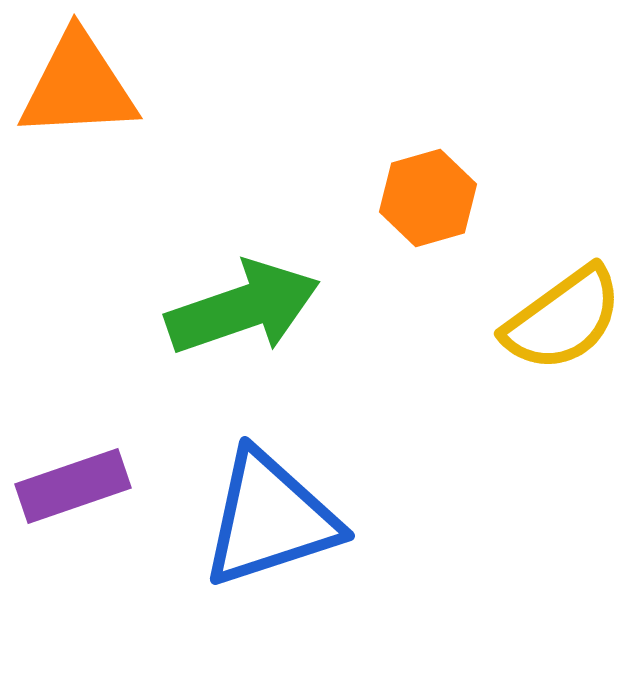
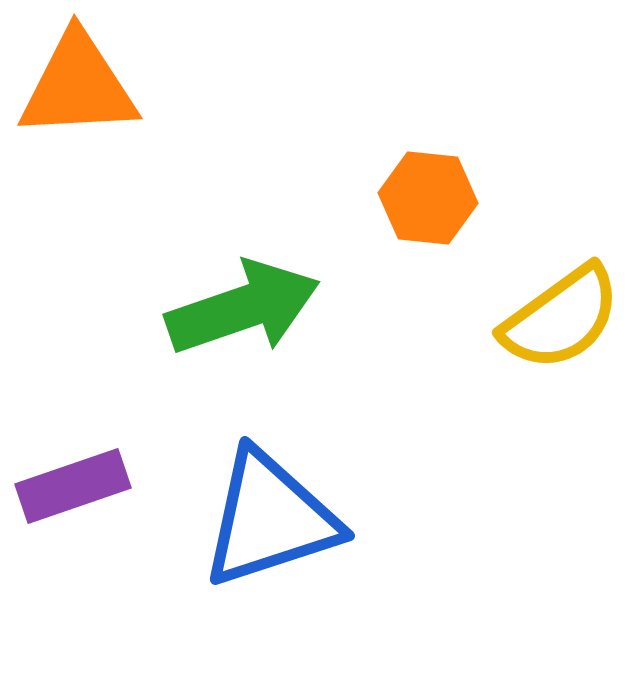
orange hexagon: rotated 22 degrees clockwise
yellow semicircle: moved 2 px left, 1 px up
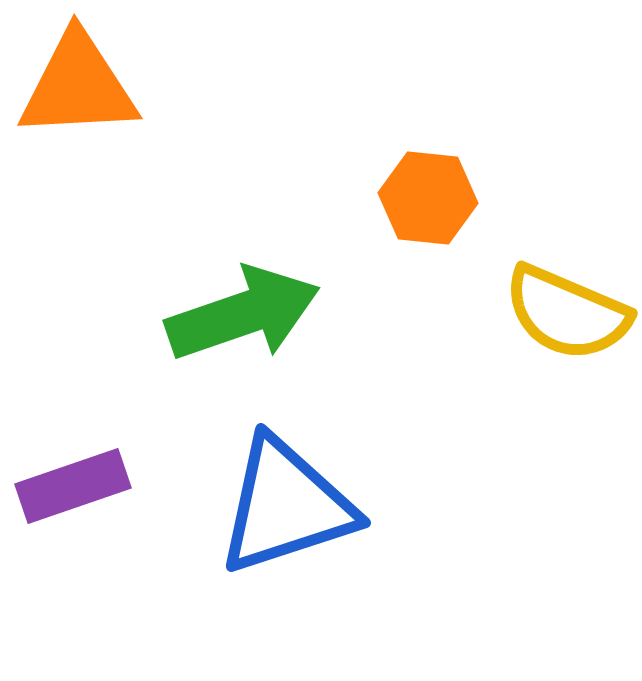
green arrow: moved 6 px down
yellow semicircle: moved 6 px right, 5 px up; rotated 59 degrees clockwise
blue triangle: moved 16 px right, 13 px up
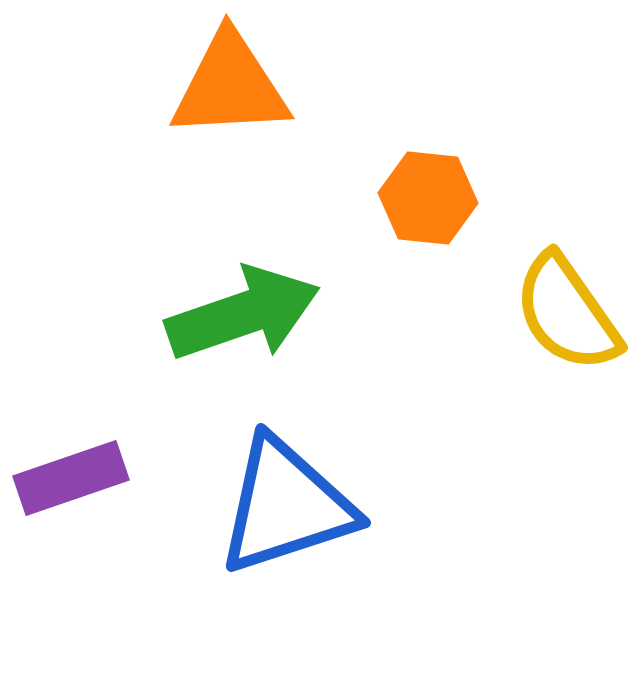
orange triangle: moved 152 px right
yellow semicircle: rotated 32 degrees clockwise
purple rectangle: moved 2 px left, 8 px up
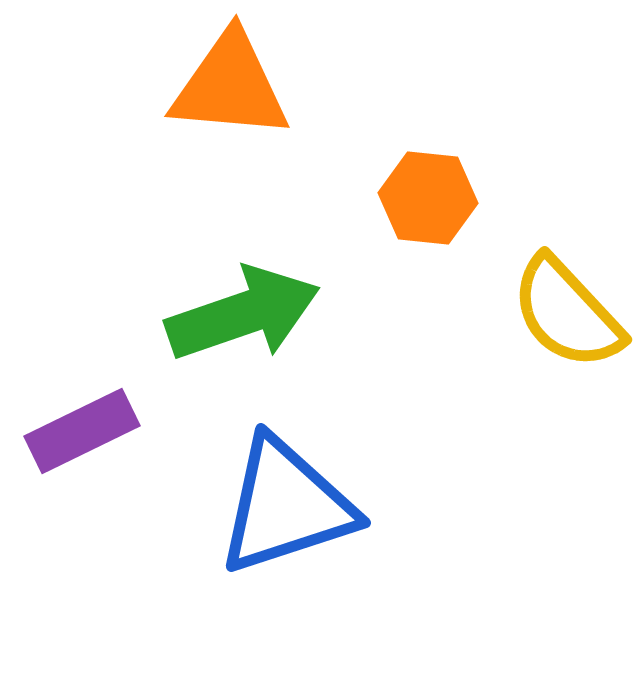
orange triangle: rotated 8 degrees clockwise
yellow semicircle: rotated 8 degrees counterclockwise
purple rectangle: moved 11 px right, 47 px up; rotated 7 degrees counterclockwise
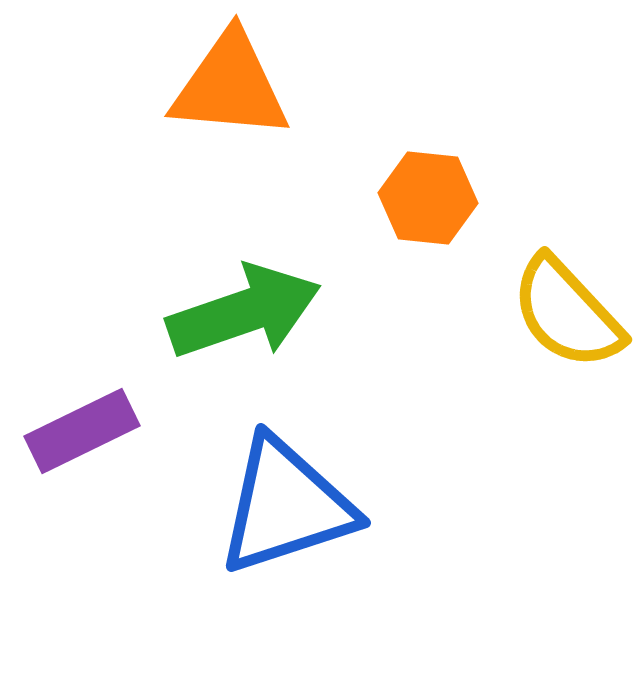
green arrow: moved 1 px right, 2 px up
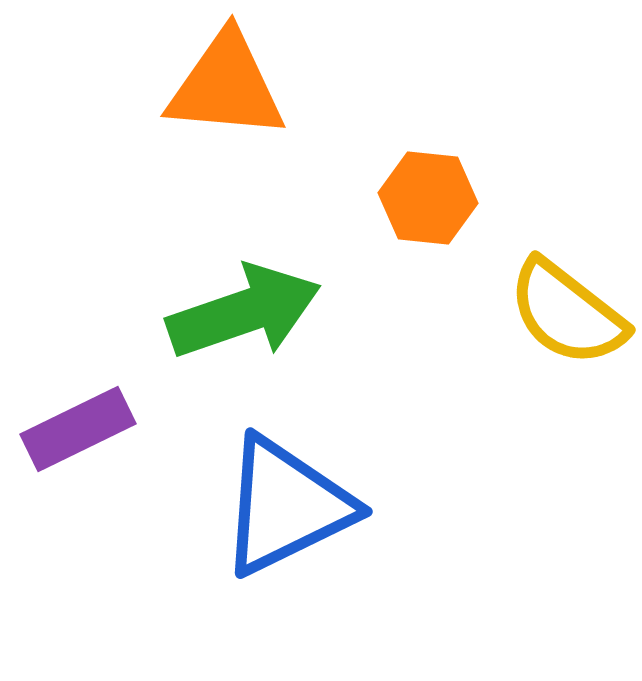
orange triangle: moved 4 px left
yellow semicircle: rotated 9 degrees counterclockwise
purple rectangle: moved 4 px left, 2 px up
blue triangle: rotated 8 degrees counterclockwise
